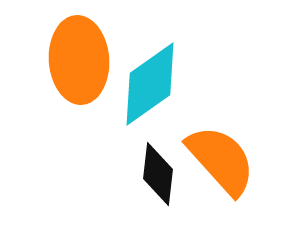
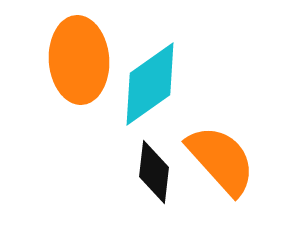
black diamond: moved 4 px left, 2 px up
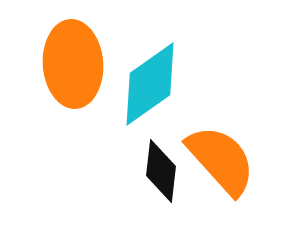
orange ellipse: moved 6 px left, 4 px down
black diamond: moved 7 px right, 1 px up
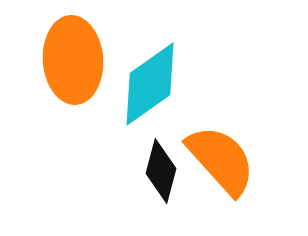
orange ellipse: moved 4 px up
black diamond: rotated 8 degrees clockwise
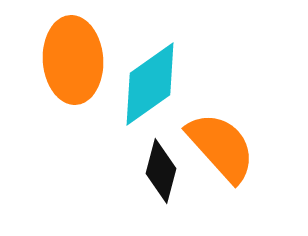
orange semicircle: moved 13 px up
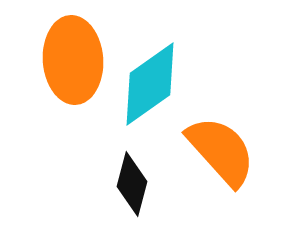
orange semicircle: moved 4 px down
black diamond: moved 29 px left, 13 px down
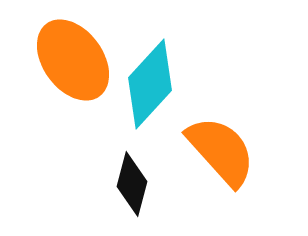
orange ellipse: rotated 32 degrees counterclockwise
cyan diamond: rotated 12 degrees counterclockwise
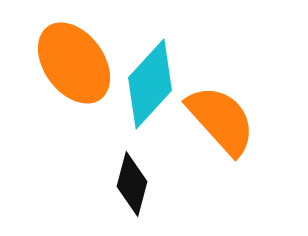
orange ellipse: moved 1 px right, 3 px down
orange semicircle: moved 31 px up
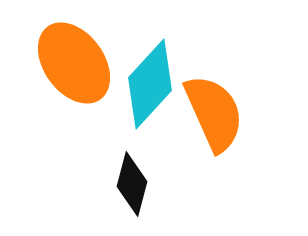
orange semicircle: moved 7 px left, 7 px up; rotated 18 degrees clockwise
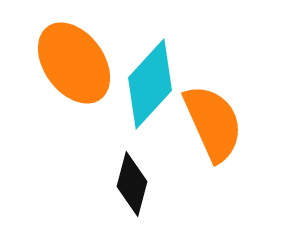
orange semicircle: moved 1 px left, 10 px down
